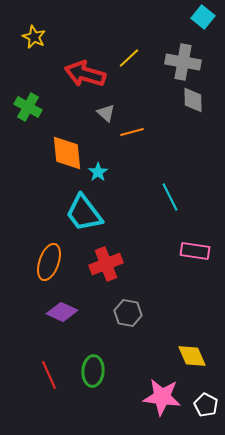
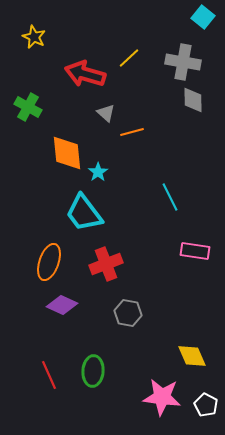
purple diamond: moved 7 px up
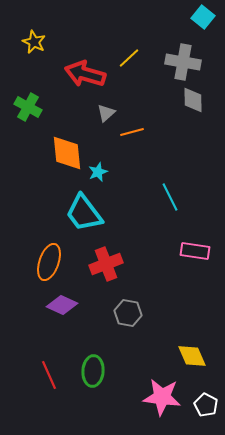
yellow star: moved 5 px down
gray triangle: rotated 36 degrees clockwise
cyan star: rotated 12 degrees clockwise
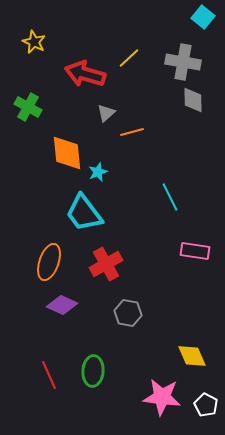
red cross: rotated 8 degrees counterclockwise
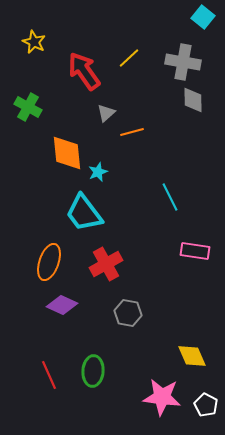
red arrow: moved 1 px left, 3 px up; rotated 39 degrees clockwise
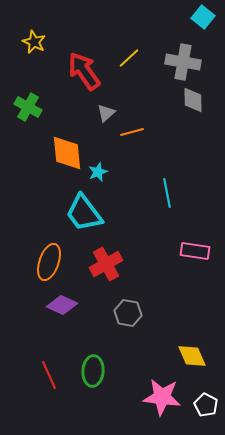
cyan line: moved 3 px left, 4 px up; rotated 16 degrees clockwise
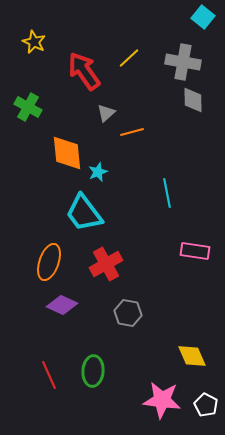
pink star: moved 3 px down
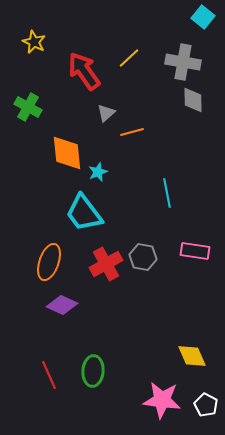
gray hexagon: moved 15 px right, 56 px up
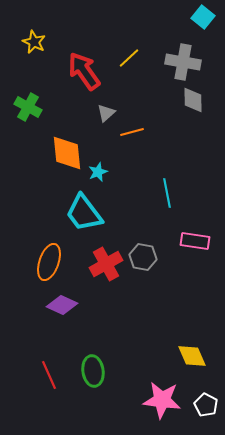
pink rectangle: moved 10 px up
green ellipse: rotated 12 degrees counterclockwise
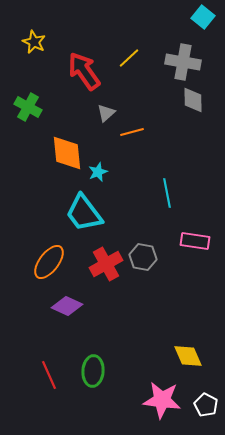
orange ellipse: rotated 18 degrees clockwise
purple diamond: moved 5 px right, 1 px down
yellow diamond: moved 4 px left
green ellipse: rotated 12 degrees clockwise
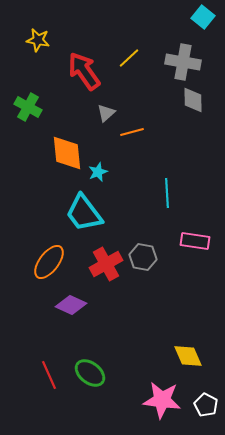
yellow star: moved 4 px right, 2 px up; rotated 15 degrees counterclockwise
cyan line: rotated 8 degrees clockwise
purple diamond: moved 4 px right, 1 px up
green ellipse: moved 3 px left, 2 px down; rotated 56 degrees counterclockwise
